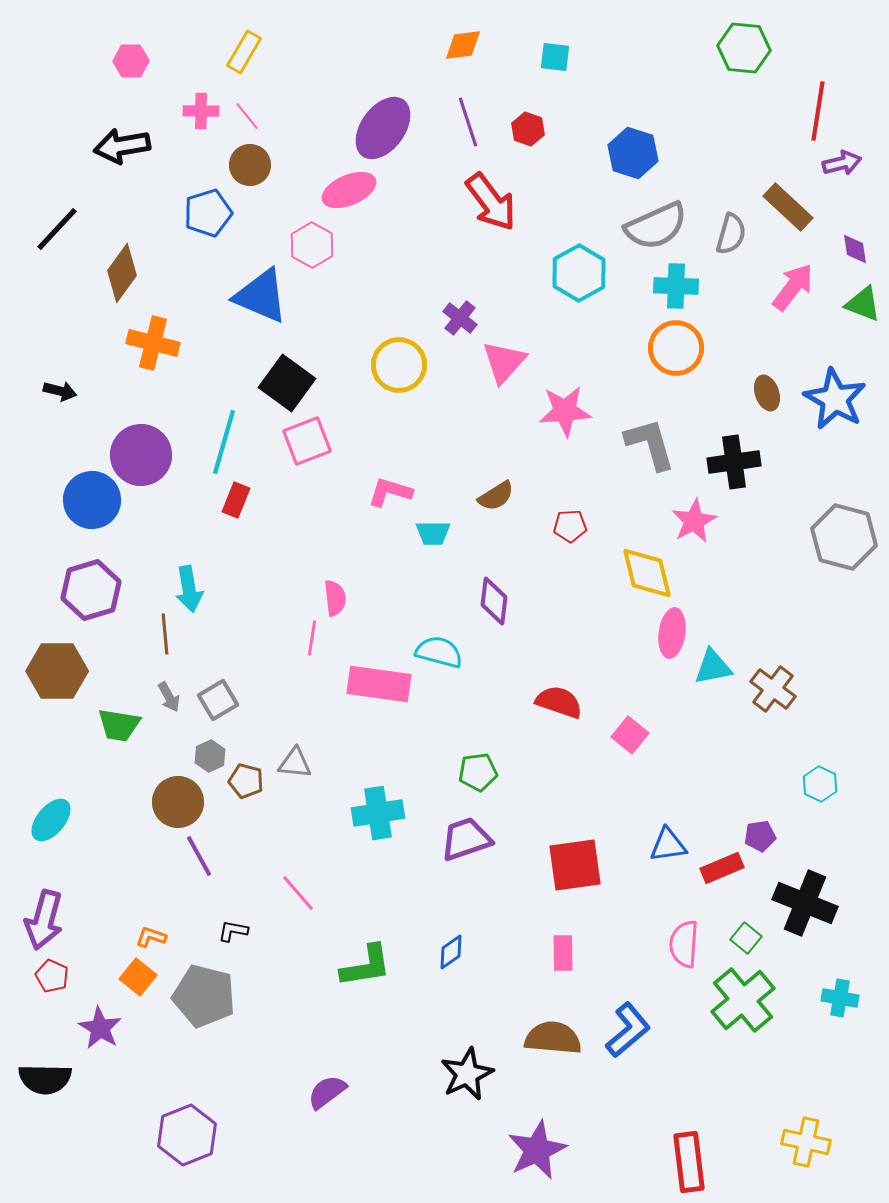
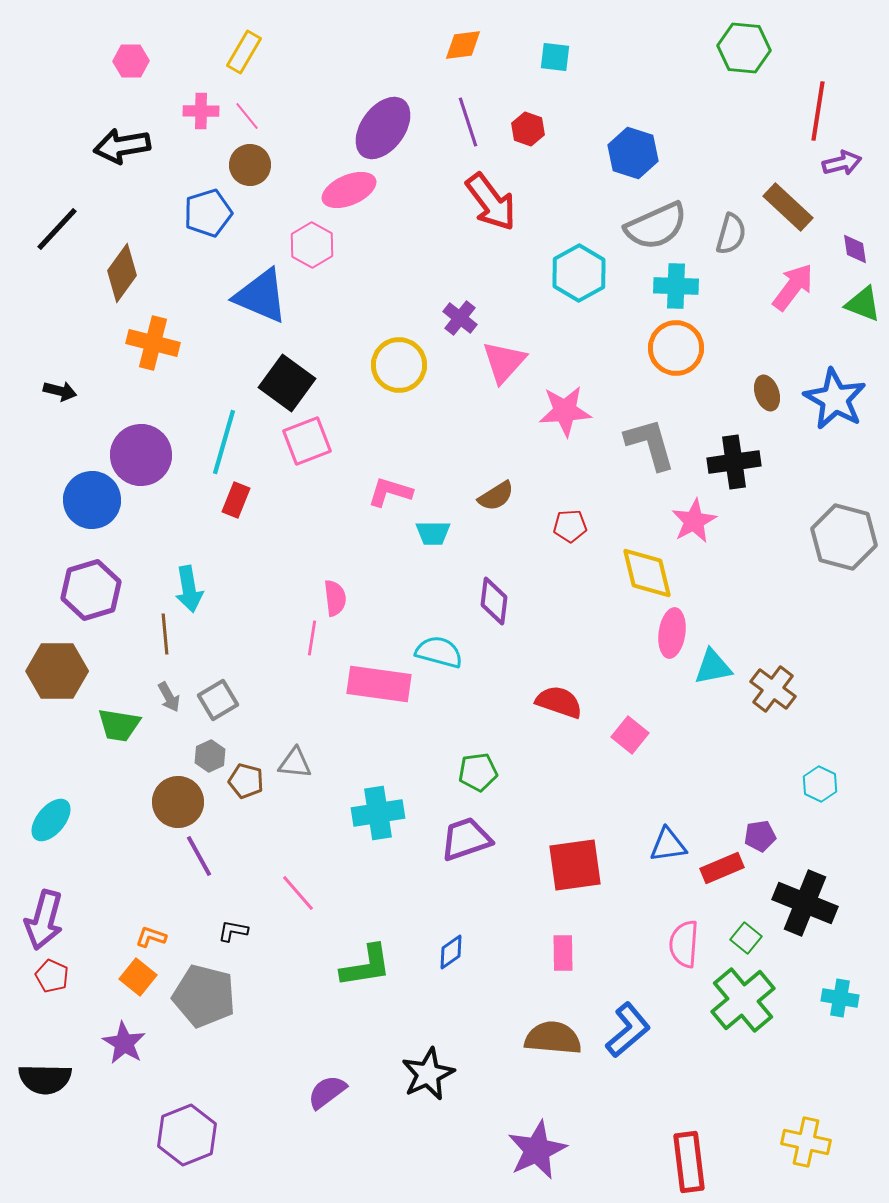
purple star at (100, 1028): moved 24 px right, 15 px down
black star at (467, 1074): moved 39 px left
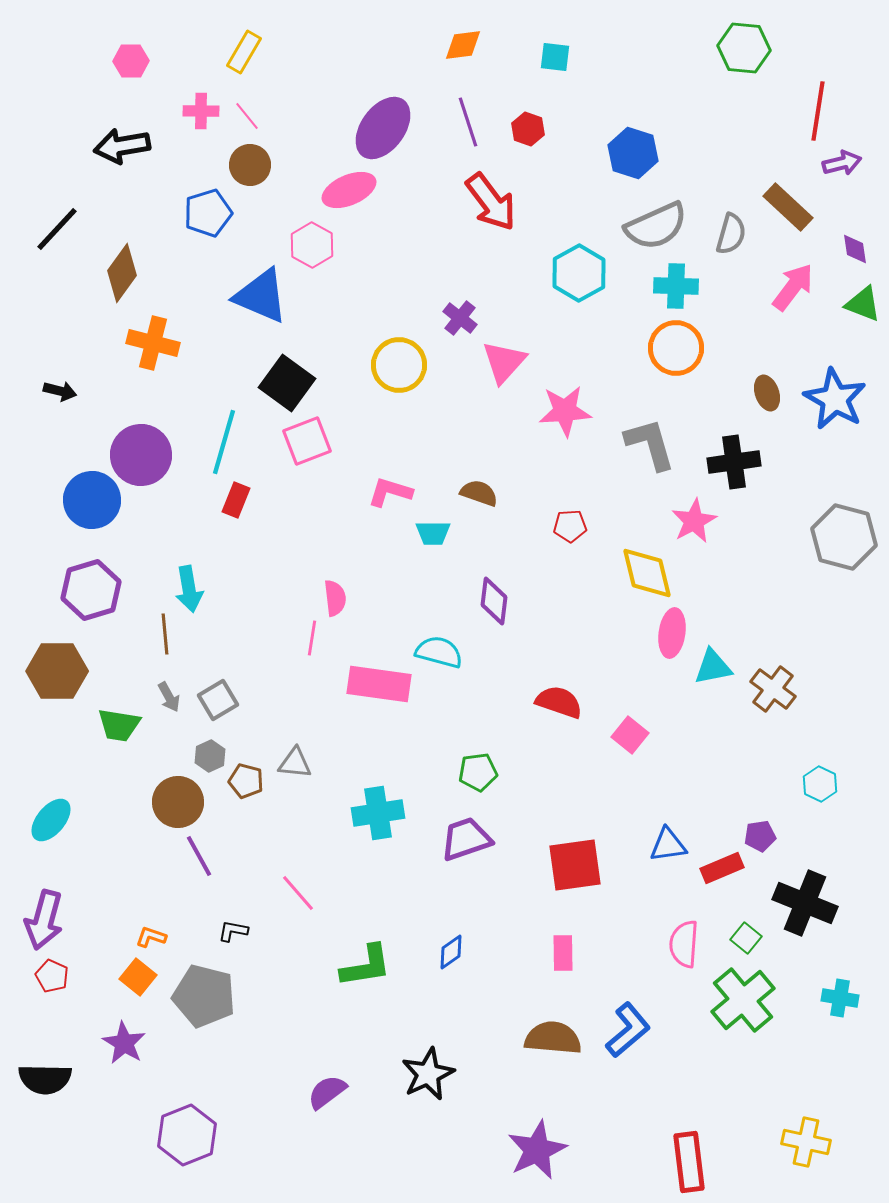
brown semicircle at (496, 496): moved 17 px left, 3 px up; rotated 129 degrees counterclockwise
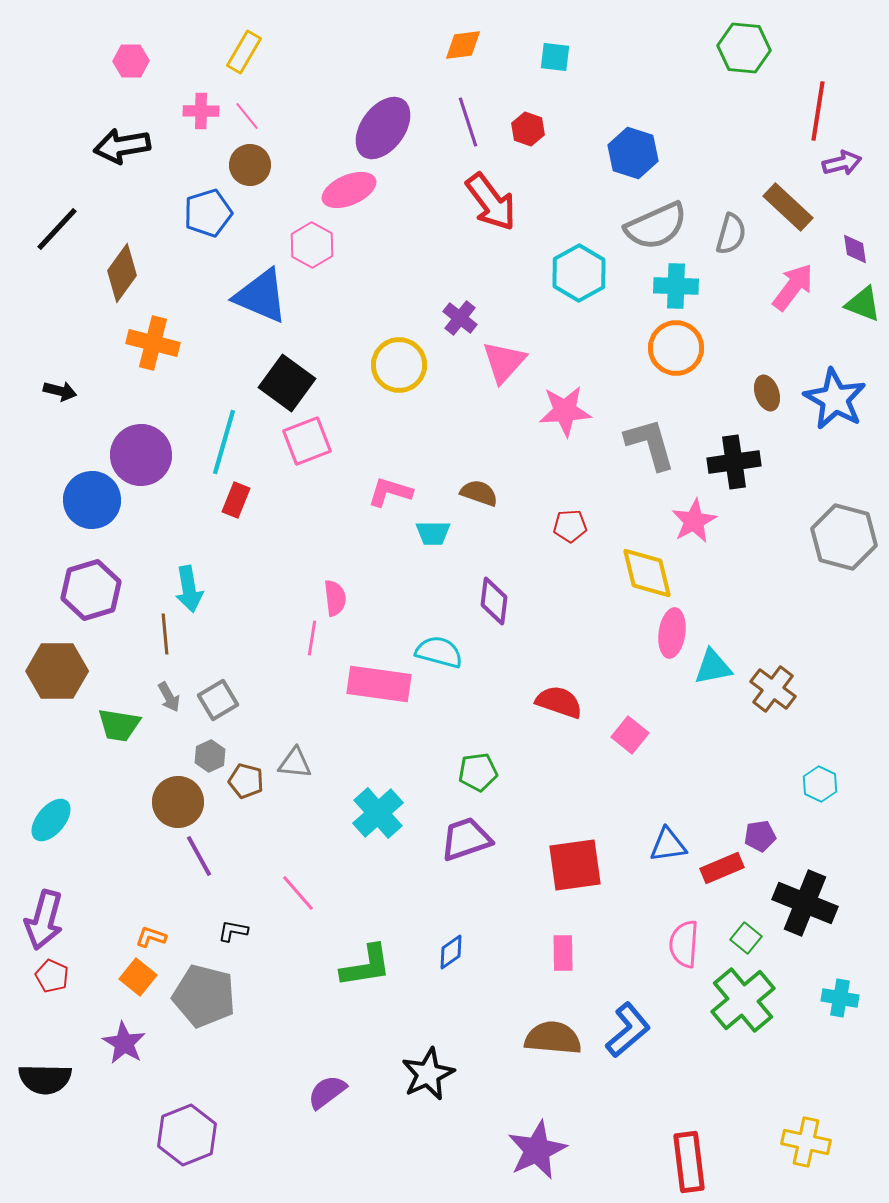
cyan cross at (378, 813): rotated 33 degrees counterclockwise
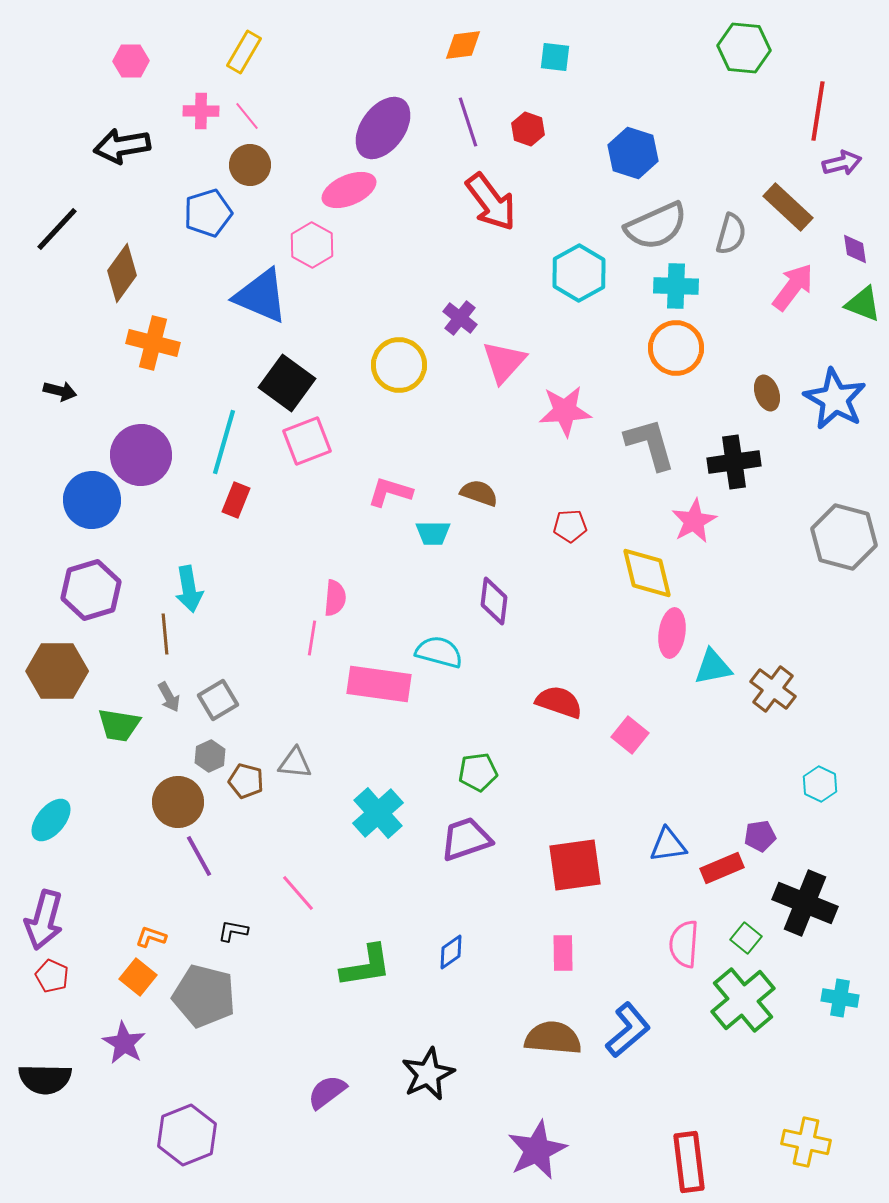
pink semicircle at (335, 598): rotated 12 degrees clockwise
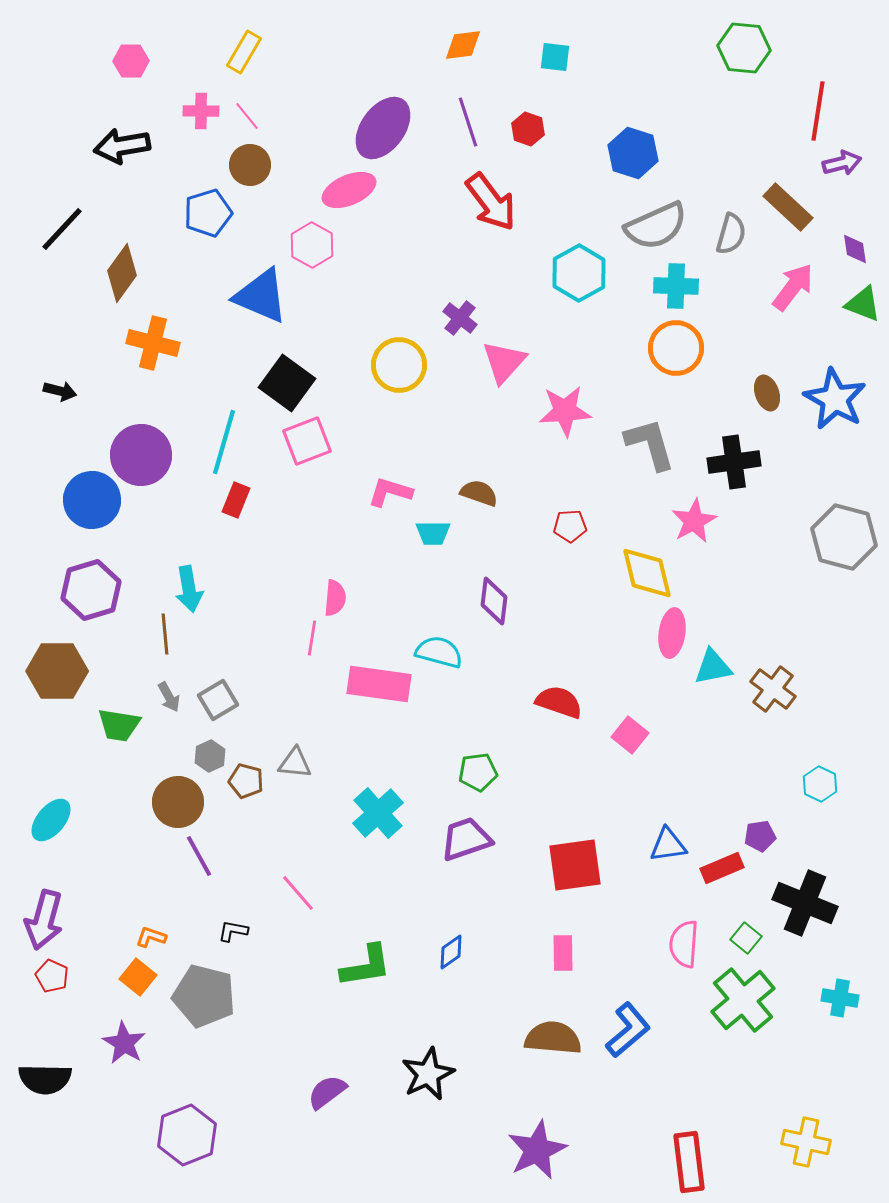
black line at (57, 229): moved 5 px right
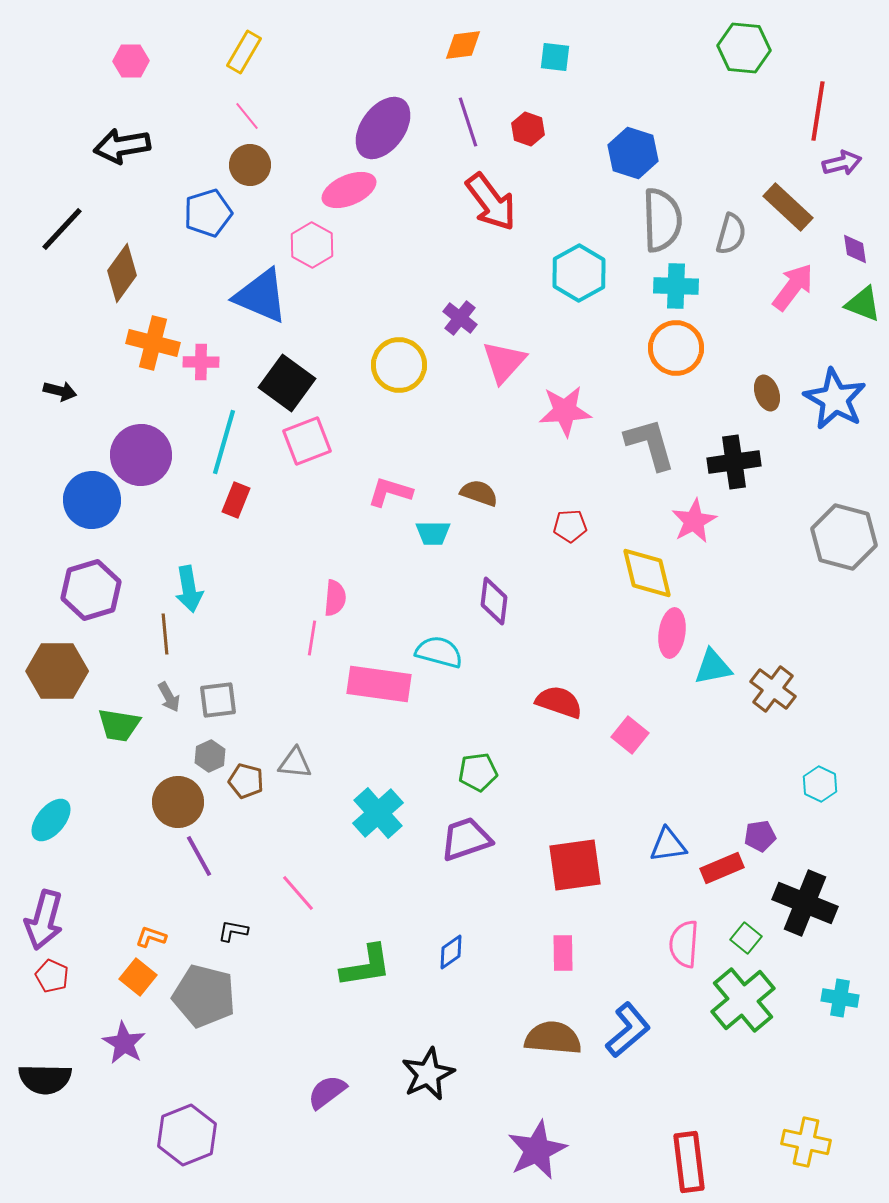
pink cross at (201, 111): moved 251 px down
gray semicircle at (656, 226): moved 6 px right, 6 px up; rotated 68 degrees counterclockwise
gray square at (218, 700): rotated 24 degrees clockwise
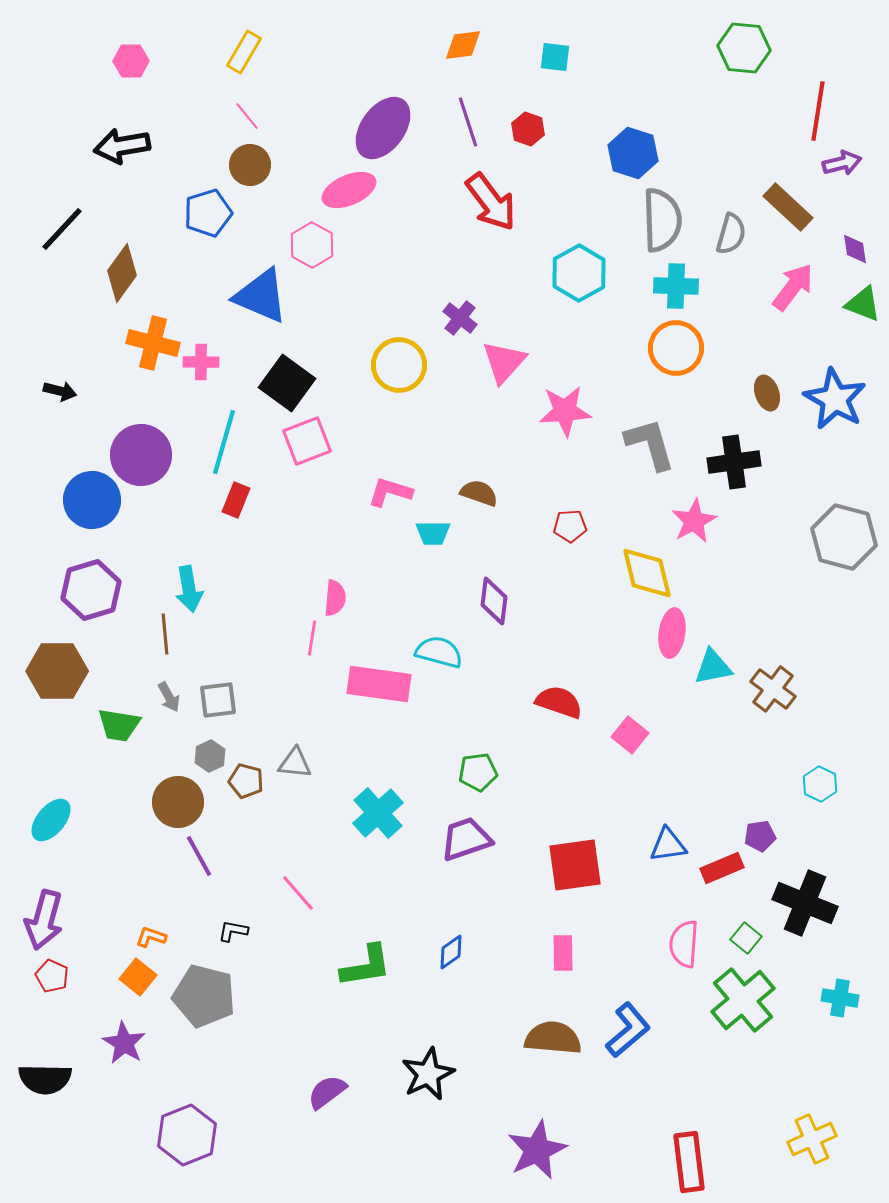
yellow cross at (806, 1142): moved 6 px right, 3 px up; rotated 36 degrees counterclockwise
